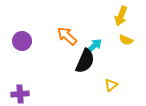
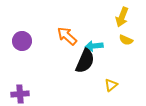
yellow arrow: moved 1 px right, 1 px down
cyan arrow: rotated 144 degrees counterclockwise
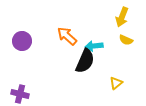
yellow triangle: moved 5 px right, 2 px up
purple cross: rotated 18 degrees clockwise
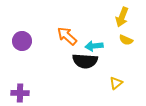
black semicircle: rotated 70 degrees clockwise
purple cross: moved 1 px up; rotated 12 degrees counterclockwise
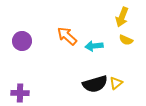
black semicircle: moved 10 px right, 23 px down; rotated 20 degrees counterclockwise
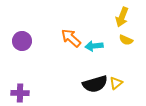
orange arrow: moved 4 px right, 2 px down
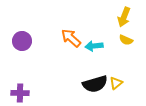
yellow arrow: moved 2 px right
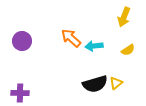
yellow semicircle: moved 2 px right, 10 px down; rotated 56 degrees counterclockwise
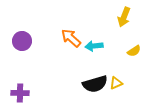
yellow semicircle: moved 6 px right, 1 px down
yellow triangle: rotated 16 degrees clockwise
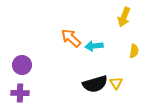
purple circle: moved 24 px down
yellow semicircle: rotated 48 degrees counterclockwise
yellow triangle: rotated 40 degrees counterclockwise
